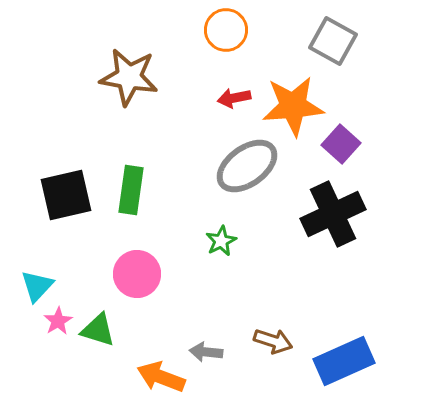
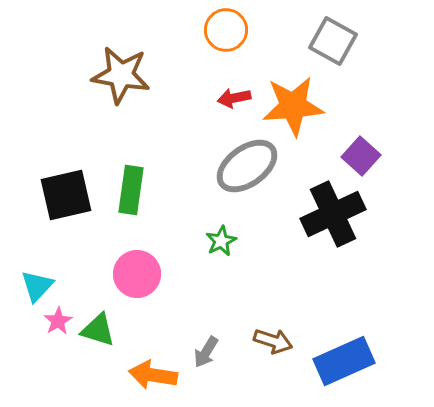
brown star: moved 8 px left, 2 px up
purple square: moved 20 px right, 12 px down
gray arrow: rotated 64 degrees counterclockwise
orange arrow: moved 8 px left, 2 px up; rotated 12 degrees counterclockwise
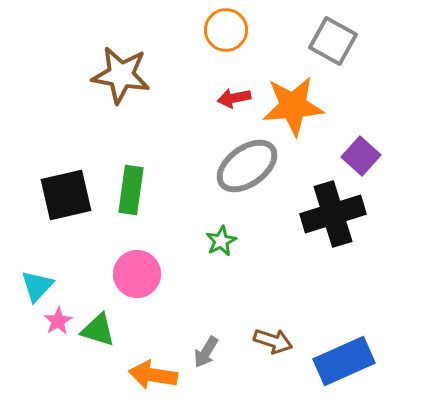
black cross: rotated 8 degrees clockwise
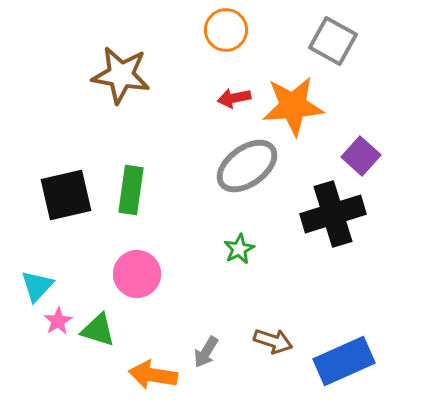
green star: moved 18 px right, 8 px down
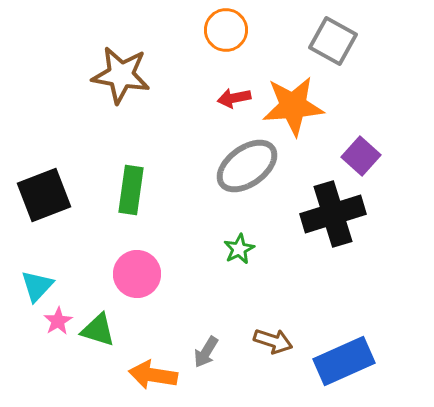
black square: moved 22 px left; rotated 8 degrees counterclockwise
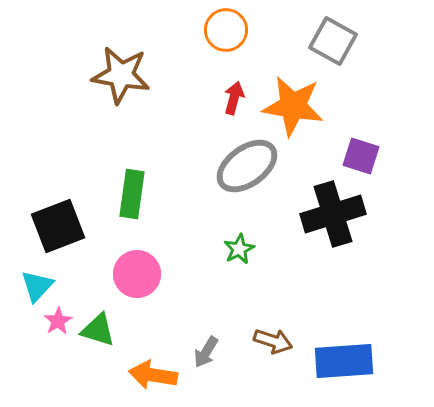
red arrow: rotated 116 degrees clockwise
orange star: rotated 14 degrees clockwise
purple square: rotated 24 degrees counterclockwise
green rectangle: moved 1 px right, 4 px down
black square: moved 14 px right, 31 px down
blue rectangle: rotated 20 degrees clockwise
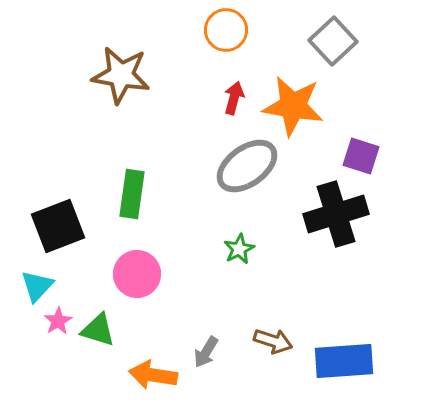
gray square: rotated 18 degrees clockwise
black cross: moved 3 px right
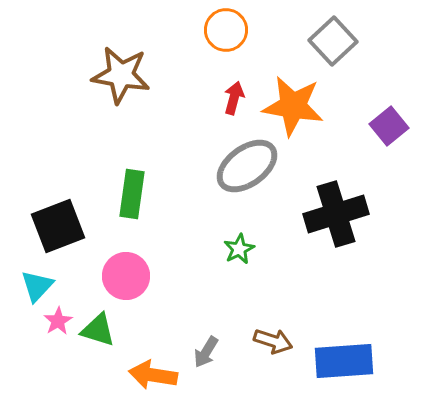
purple square: moved 28 px right, 30 px up; rotated 33 degrees clockwise
pink circle: moved 11 px left, 2 px down
